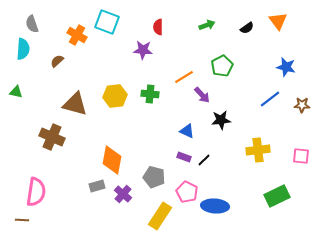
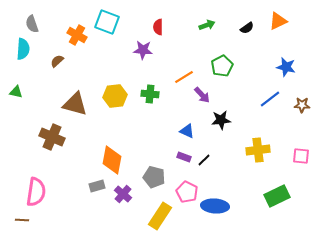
orange triangle: rotated 42 degrees clockwise
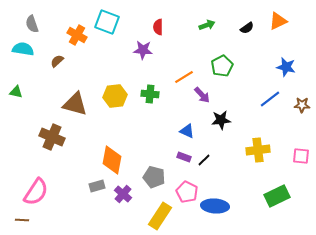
cyan semicircle: rotated 85 degrees counterclockwise
pink semicircle: rotated 24 degrees clockwise
